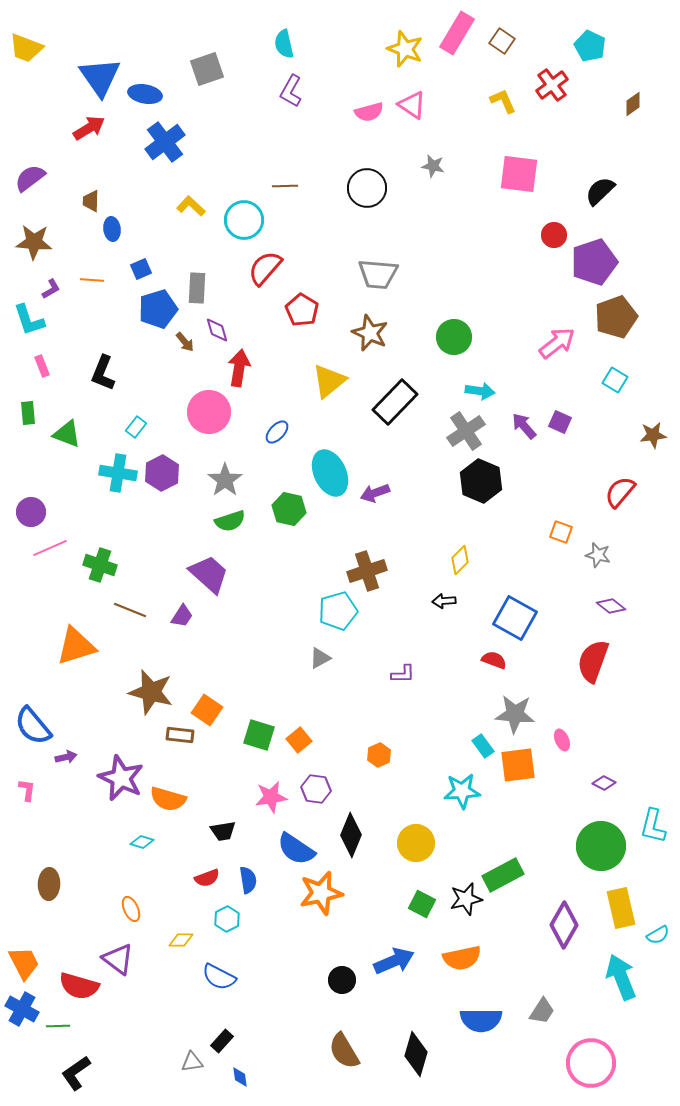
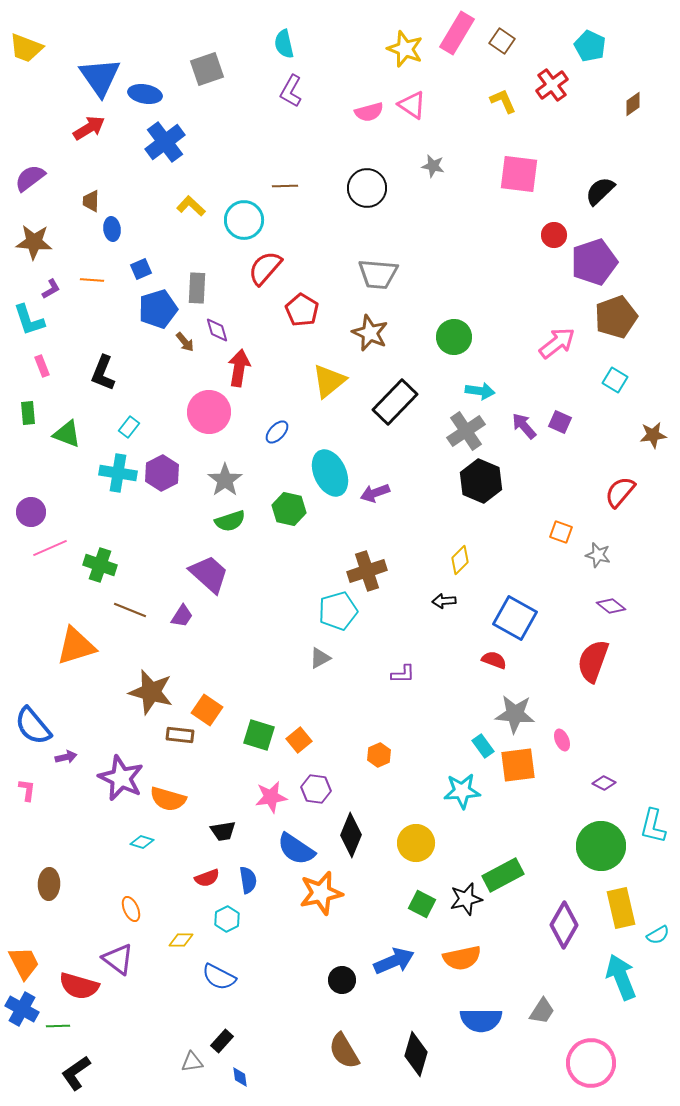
cyan rectangle at (136, 427): moved 7 px left
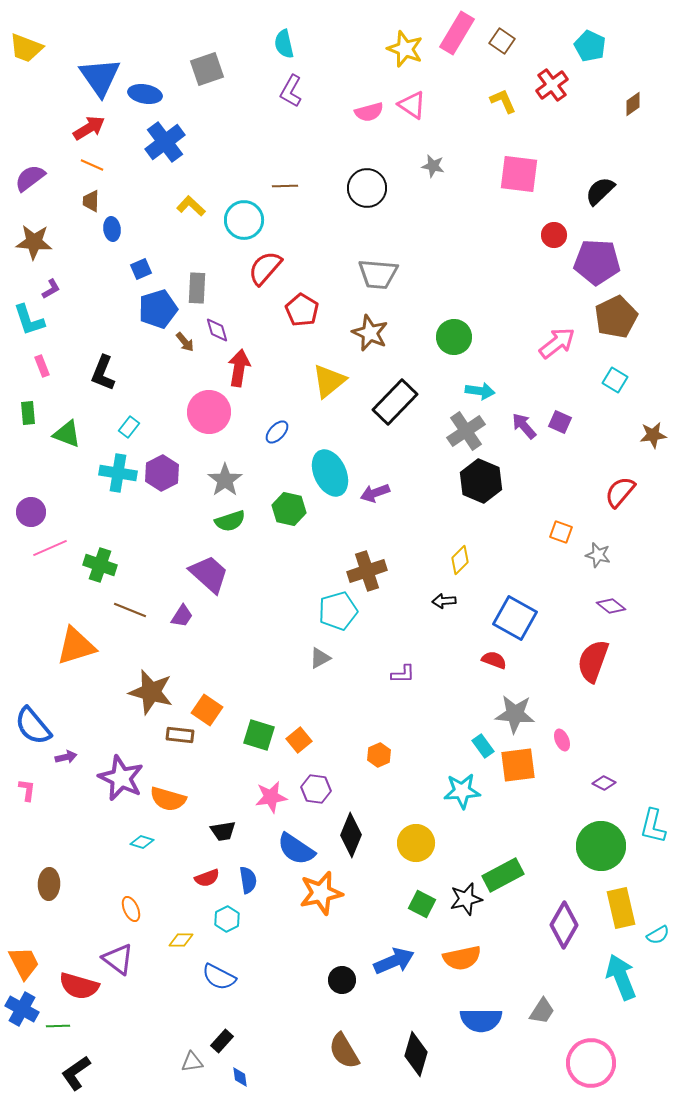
purple pentagon at (594, 262): moved 3 px right; rotated 21 degrees clockwise
orange line at (92, 280): moved 115 px up; rotated 20 degrees clockwise
brown pentagon at (616, 317): rotated 6 degrees counterclockwise
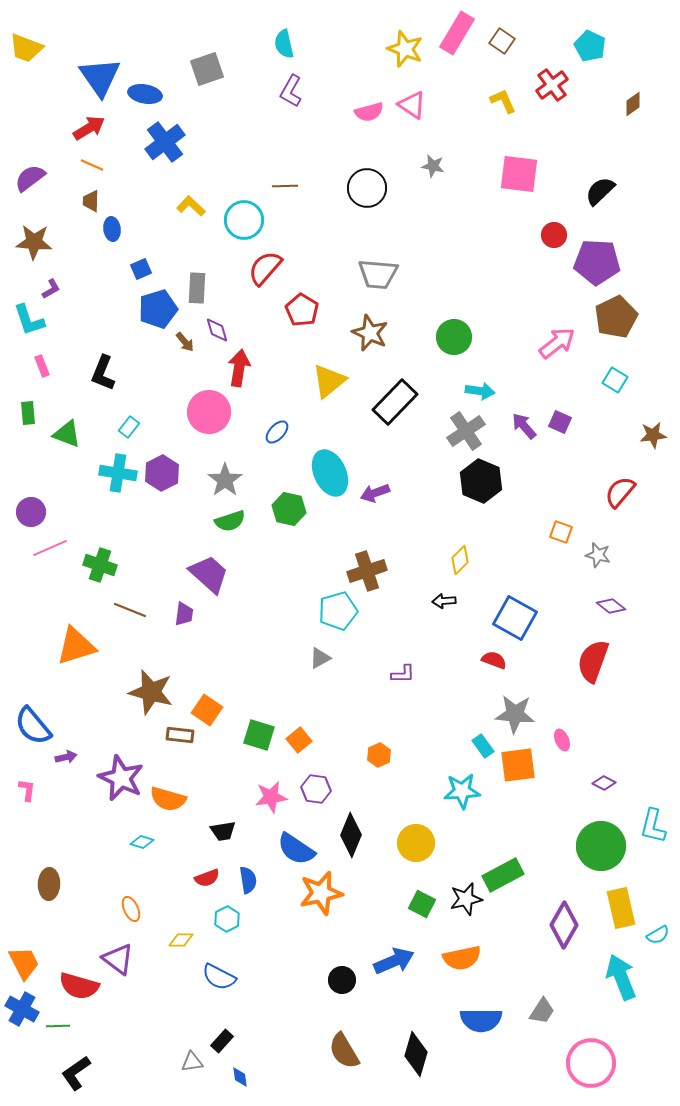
purple trapezoid at (182, 616): moved 2 px right, 2 px up; rotated 25 degrees counterclockwise
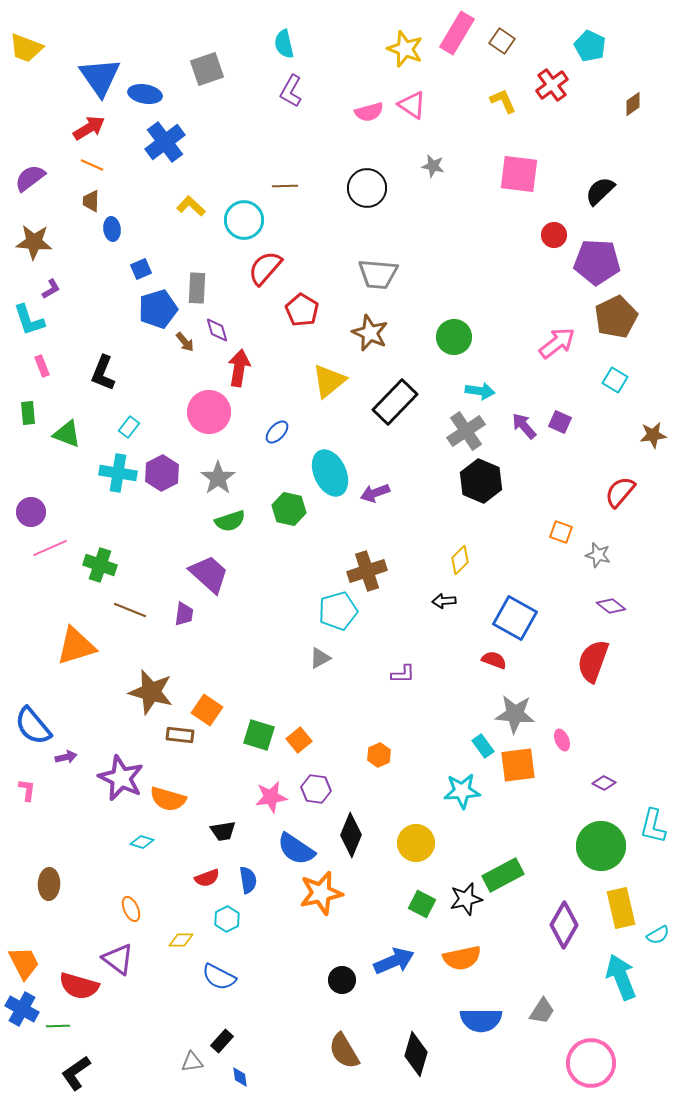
gray star at (225, 480): moved 7 px left, 2 px up
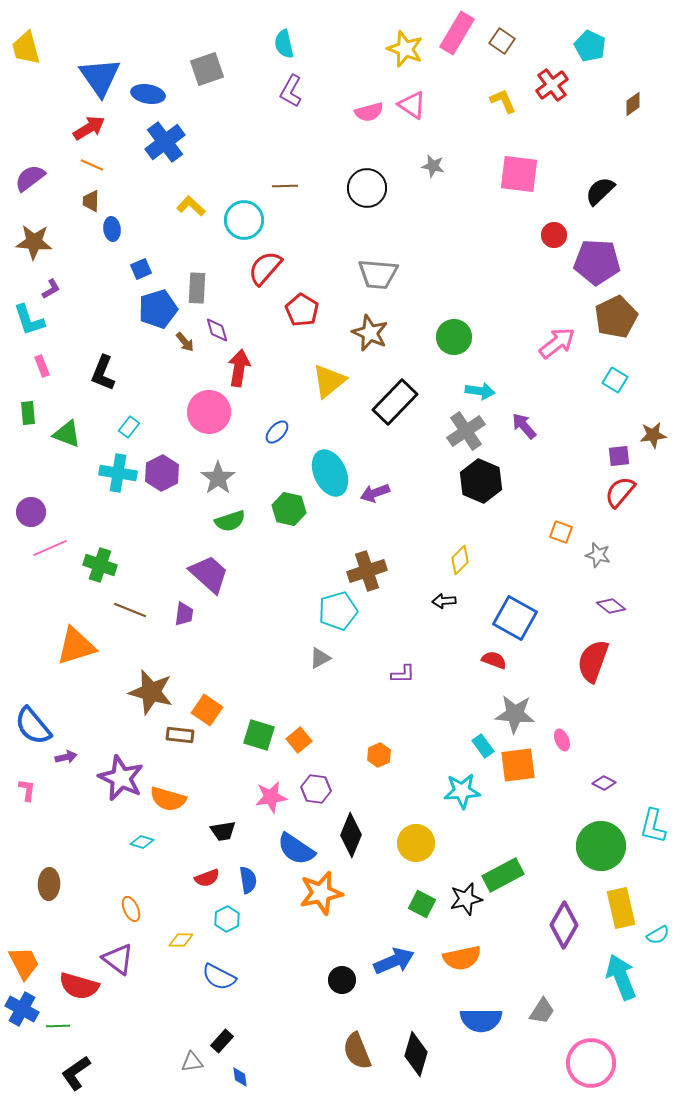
yellow trapezoid at (26, 48): rotated 54 degrees clockwise
blue ellipse at (145, 94): moved 3 px right
purple square at (560, 422): moved 59 px right, 34 px down; rotated 30 degrees counterclockwise
brown semicircle at (344, 1051): moved 13 px right; rotated 9 degrees clockwise
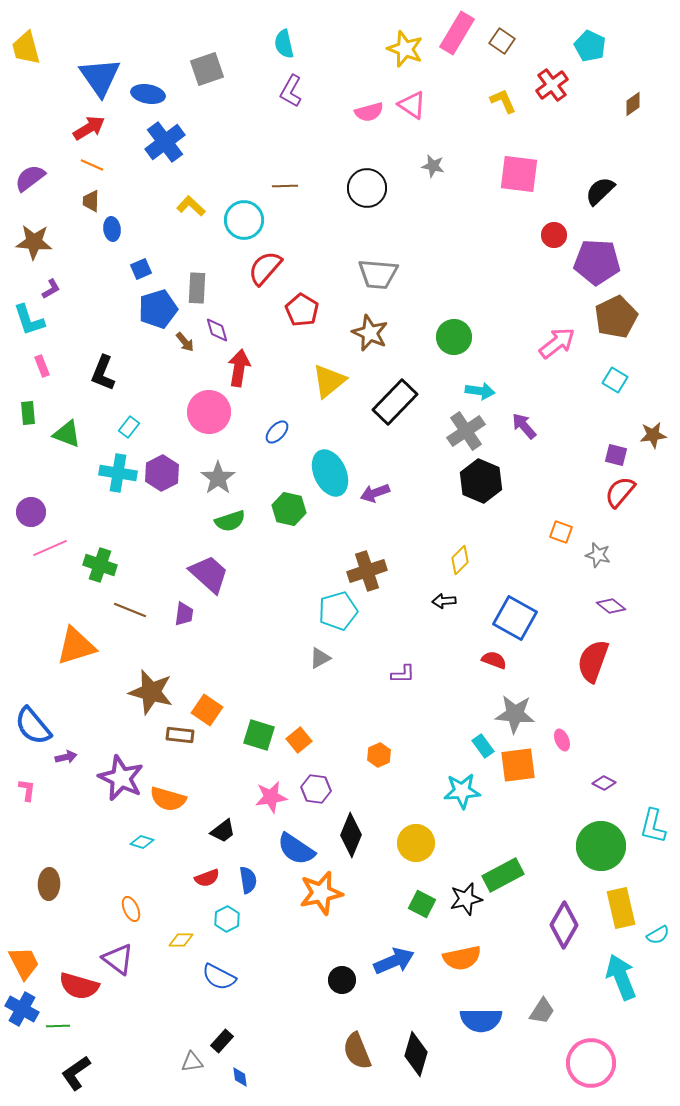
purple square at (619, 456): moved 3 px left, 1 px up; rotated 20 degrees clockwise
black trapezoid at (223, 831): rotated 28 degrees counterclockwise
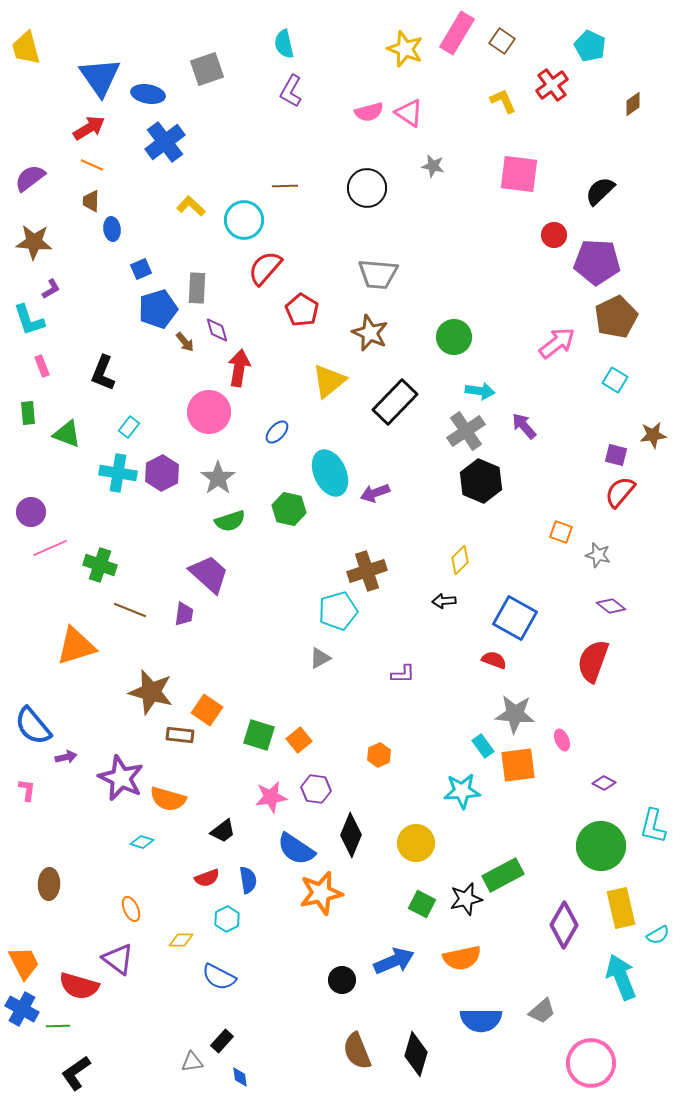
pink triangle at (412, 105): moved 3 px left, 8 px down
gray trapezoid at (542, 1011): rotated 16 degrees clockwise
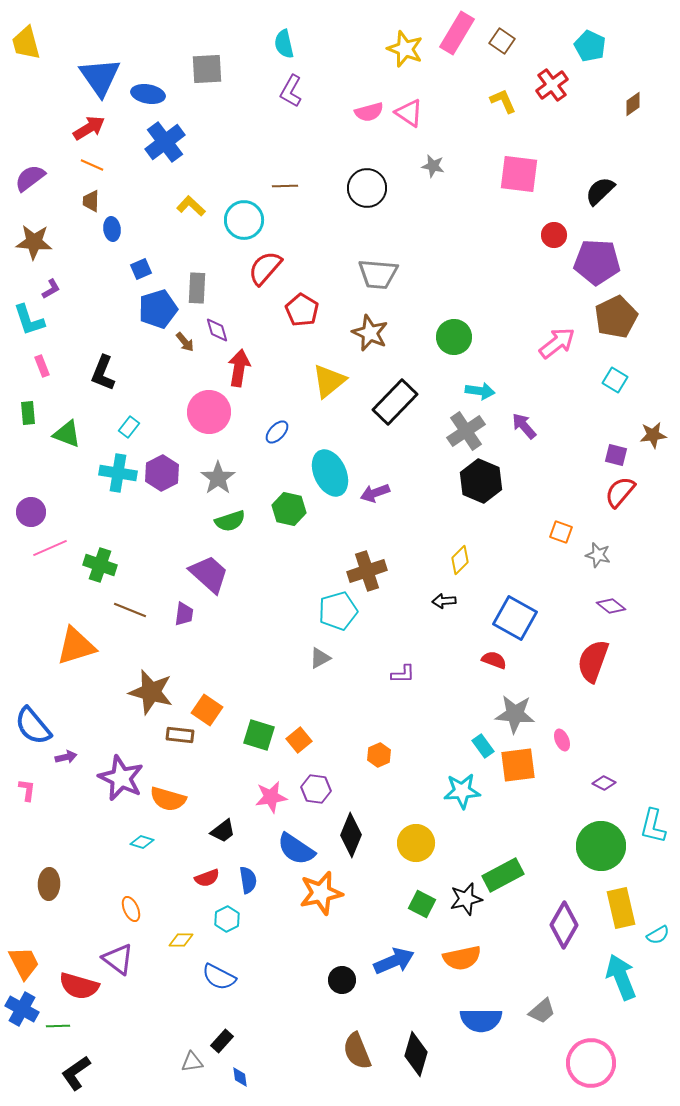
yellow trapezoid at (26, 48): moved 5 px up
gray square at (207, 69): rotated 16 degrees clockwise
